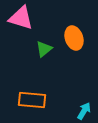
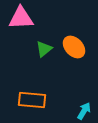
pink triangle: rotated 20 degrees counterclockwise
orange ellipse: moved 9 px down; rotated 25 degrees counterclockwise
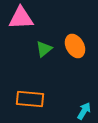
orange ellipse: moved 1 px right, 1 px up; rotated 15 degrees clockwise
orange rectangle: moved 2 px left, 1 px up
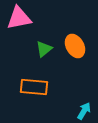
pink triangle: moved 2 px left; rotated 8 degrees counterclockwise
orange rectangle: moved 4 px right, 12 px up
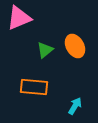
pink triangle: rotated 12 degrees counterclockwise
green triangle: moved 1 px right, 1 px down
cyan arrow: moved 9 px left, 5 px up
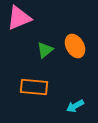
cyan arrow: rotated 150 degrees counterclockwise
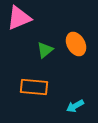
orange ellipse: moved 1 px right, 2 px up
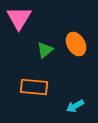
pink triangle: rotated 36 degrees counterclockwise
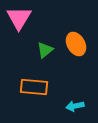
cyan arrow: rotated 18 degrees clockwise
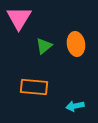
orange ellipse: rotated 20 degrees clockwise
green triangle: moved 1 px left, 4 px up
